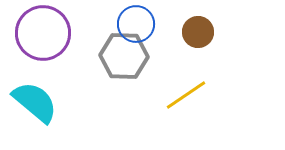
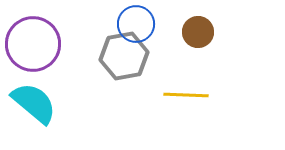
purple circle: moved 10 px left, 11 px down
gray hexagon: rotated 12 degrees counterclockwise
yellow line: rotated 36 degrees clockwise
cyan semicircle: moved 1 px left, 1 px down
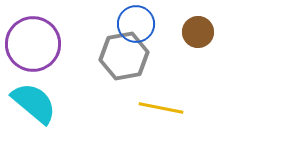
yellow line: moved 25 px left, 13 px down; rotated 9 degrees clockwise
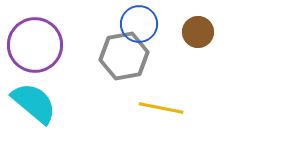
blue circle: moved 3 px right
purple circle: moved 2 px right, 1 px down
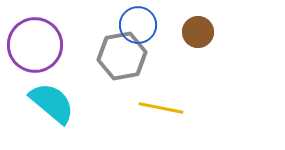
blue circle: moved 1 px left, 1 px down
gray hexagon: moved 2 px left
cyan semicircle: moved 18 px right
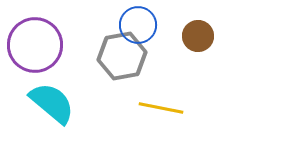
brown circle: moved 4 px down
